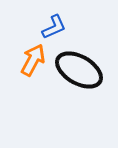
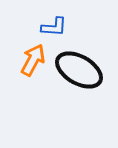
blue L-shape: rotated 28 degrees clockwise
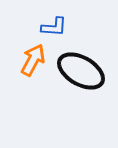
black ellipse: moved 2 px right, 1 px down
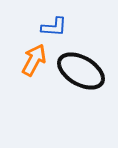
orange arrow: moved 1 px right
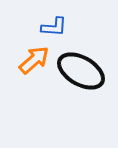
orange arrow: rotated 20 degrees clockwise
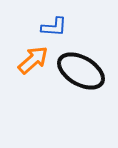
orange arrow: moved 1 px left
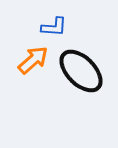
black ellipse: rotated 15 degrees clockwise
